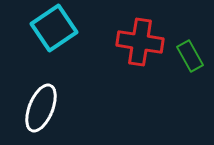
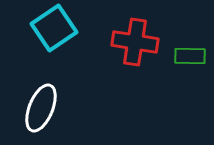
red cross: moved 5 px left
green rectangle: rotated 60 degrees counterclockwise
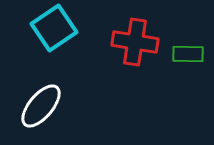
green rectangle: moved 2 px left, 2 px up
white ellipse: moved 2 px up; rotated 18 degrees clockwise
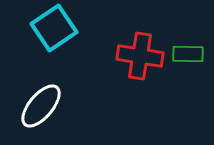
red cross: moved 5 px right, 14 px down
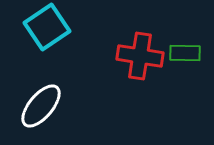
cyan square: moved 7 px left, 1 px up
green rectangle: moved 3 px left, 1 px up
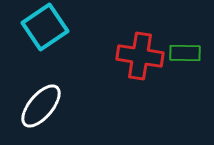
cyan square: moved 2 px left
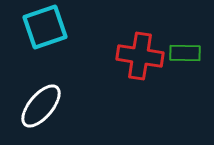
cyan square: rotated 15 degrees clockwise
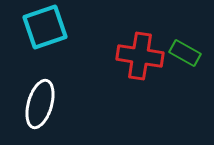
green rectangle: rotated 28 degrees clockwise
white ellipse: moved 1 px left, 2 px up; rotated 24 degrees counterclockwise
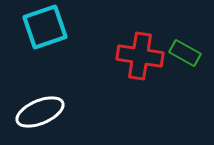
white ellipse: moved 8 px down; rotated 51 degrees clockwise
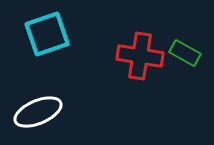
cyan square: moved 2 px right, 7 px down
white ellipse: moved 2 px left
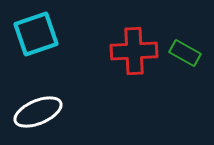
cyan square: moved 11 px left
red cross: moved 6 px left, 5 px up; rotated 12 degrees counterclockwise
